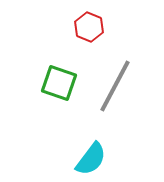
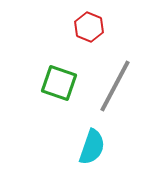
cyan semicircle: moved 1 px right, 12 px up; rotated 18 degrees counterclockwise
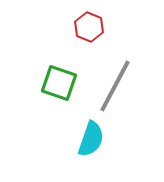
cyan semicircle: moved 1 px left, 8 px up
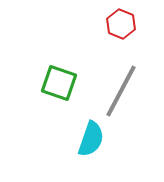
red hexagon: moved 32 px right, 3 px up
gray line: moved 6 px right, 5 px down
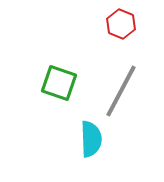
cyan semicircle: rotated 21 degrees counterclockwise
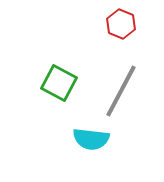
green square: rotated 9 degrees clockwise
cyan semicircle: rotated 99 degrees clockwise
